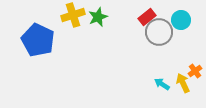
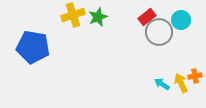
blue pentagon: moved 5 px left, 7 px down; rotated 16 degrees counterclockwise
orange cross: moved 5 px down; rotated 24 degrees clockwise
yellow arrow: moved 2 px left
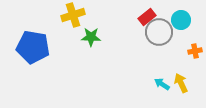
green star: moved 7 px left, 20 px down; rotated 24 degrees clockwise
orange cross: moved 25 px up
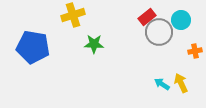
green star: moved 3 px right, 7 px down
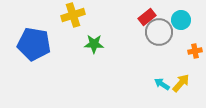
blue pentagon: moved 1 px right, 3 px up
yellow arrow: rotated 66 degrees clockwise
